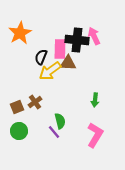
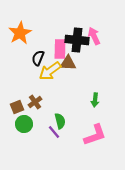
black semicircle: moved 3 px left, 1 px down
green circle: moved 5 px right, 7 px up
pink L-shape: rotated 40 degrees clockwise
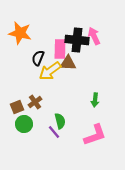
orange star: rotated 30 degrees counterclockwise
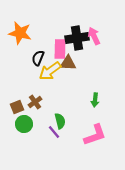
black cross: moved 2 px up; rotated 15 degrees counterclockwise
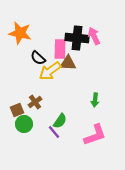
black cross: rotated 15 degrees clockwise
black semicircle: rotated 70 degrees counterclockwise
brown square: moved 3 px down
green semicircle: rotated 49 degrees clockwise
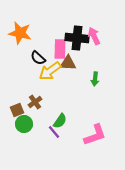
green arrow: moved 21 px up
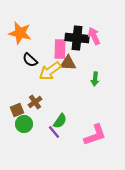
black semicircle: moved 8 px left, 2 px down
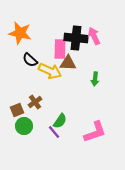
black cross: moved 1 px left
yellow arrow: rotated 120 degrees counterclockwise
green circle: moved 2 px down
pink L-shape: moved 3 px up
